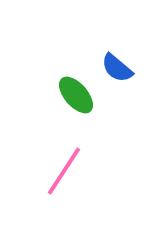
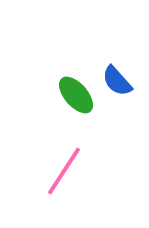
blue semicircle: moved 13 px down; rotated 8 degrees clockwise
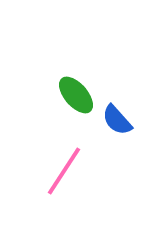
blue semicircle: moved 39 px down
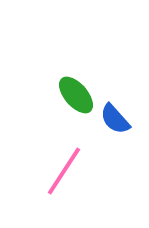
blue semicircle: moved 2 px left, 1 px up
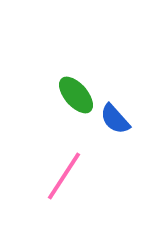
pink line: moved 5 px down
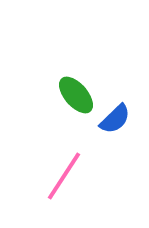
blue semicircle: rotated 92 degrees counterclockwise
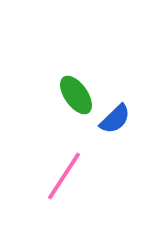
green ellipse: rotated 6 degrees clockwise
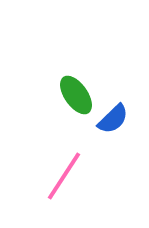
blue semicircle: moved 2 px left
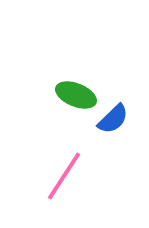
green ellipse: rotated 33 degrees counterclockwise
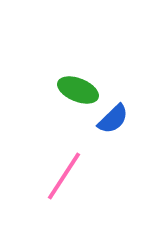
green ellipse: moved 2 px right, 5 px up
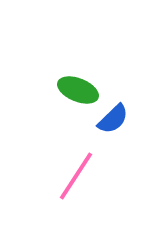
pink line: moved 12 px right
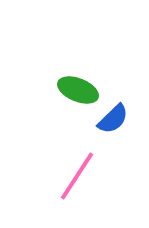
pink line: moved 1 px right
